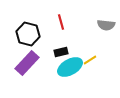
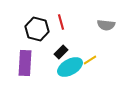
black hexagon: moved 9 px right, 5 px up
black rectangle: rotated 32 degrees counterclockwise
purple rectangle: moved 2 px left; rotated 40 degrees counterclockwise
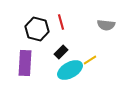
cyan ellipse: moved 3 px down
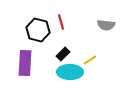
black hexagon: moved 1 px right, 1 px down
black rectangle: moved 2 px right, 2 px down
cyan ellipse: moved 2 px down; rotated 30 degrees clockwise
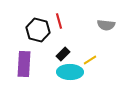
red line: moved 2 px left, 1 px up
purple rectangle: moved 1 px left, 1 px down
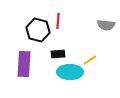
red line: moved 1 px left; rotated 21 degrees clockwise
black rectangle: moved 5 px left; rotated 40 degrees clockwise
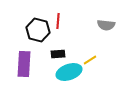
cyan ellipse: moved 1 px left; rotated 20 degrees counterclockwise
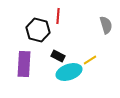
red line: moved 5 px up
gray semicircle: rotated 114 degrees counterclockwise
black rectangle: moved 2 px down; rotated 32 degrees clockwise
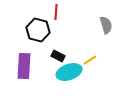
red line: moved 2 px left, 4 px up
purple rectangle: moved 2 px down
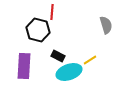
red line: moved 4 px left
